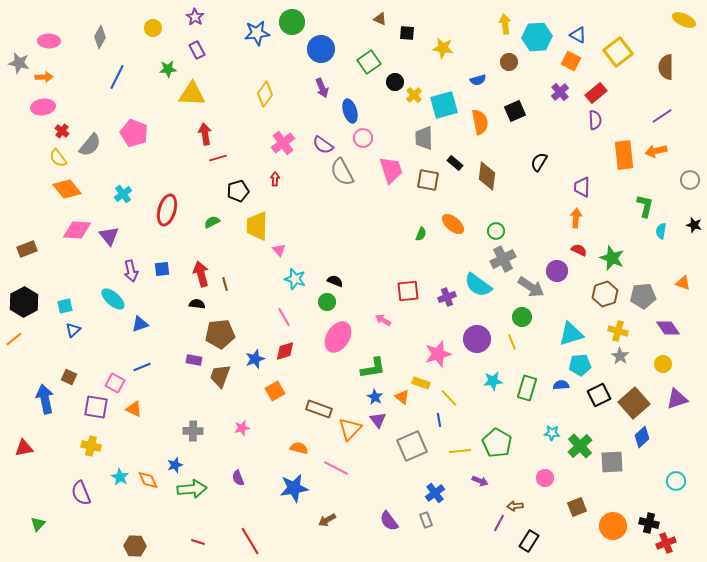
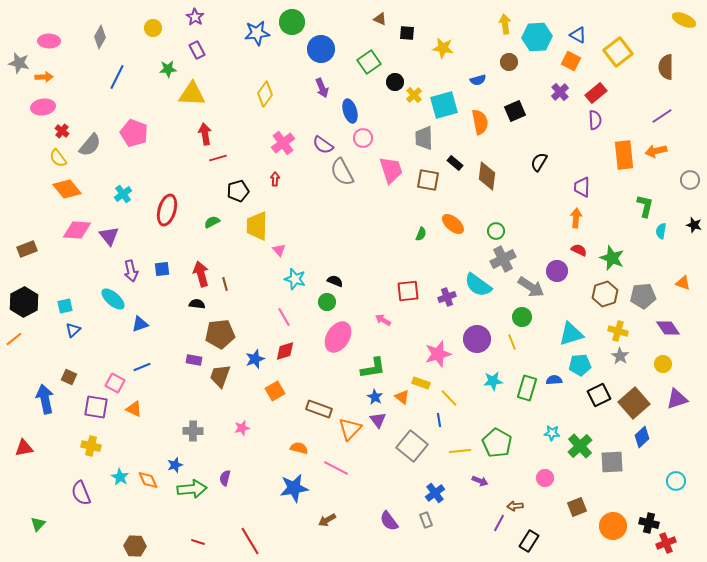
blue semicircle at (561, 385): moved 7 px left, 5 px up
gray square at (412, 446): rotated 28 degrees counterclockwise
purple semicircle at (238, 478): moved 13 px left; rotated 35 degrees clockwise
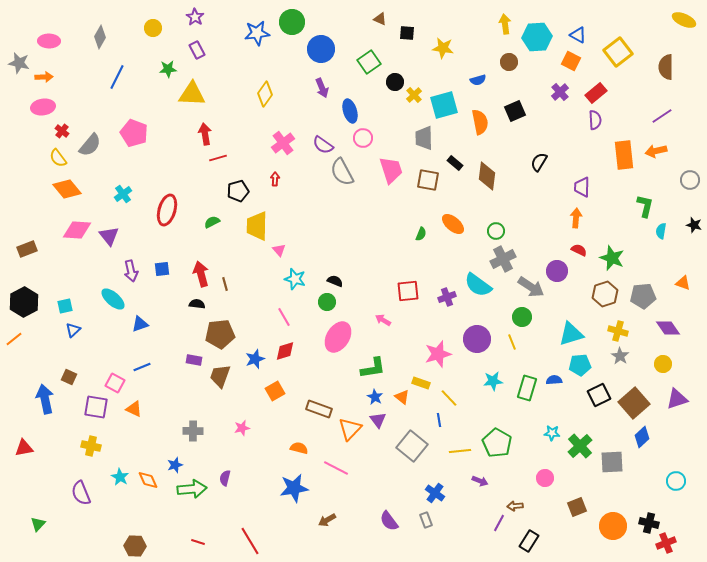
blue cross at (435, 493): rotated 18 degrees counterclockwise
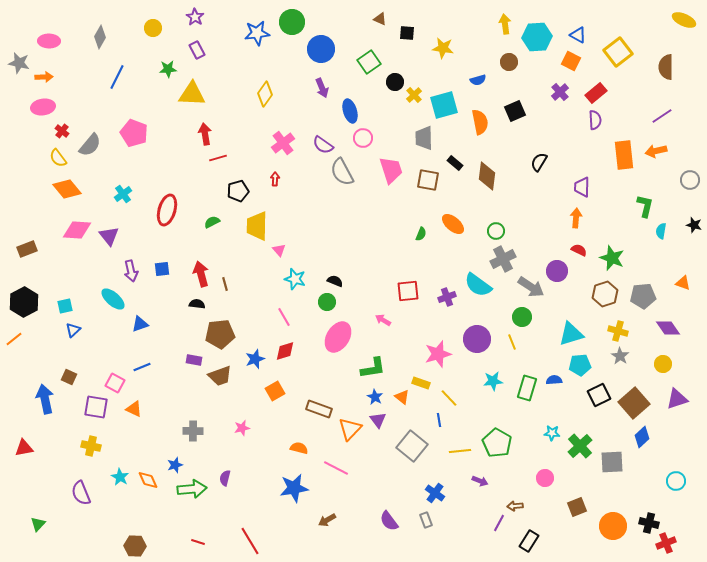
brown trapezoid at (220, 376): rotated 130 degrees counterclockwise
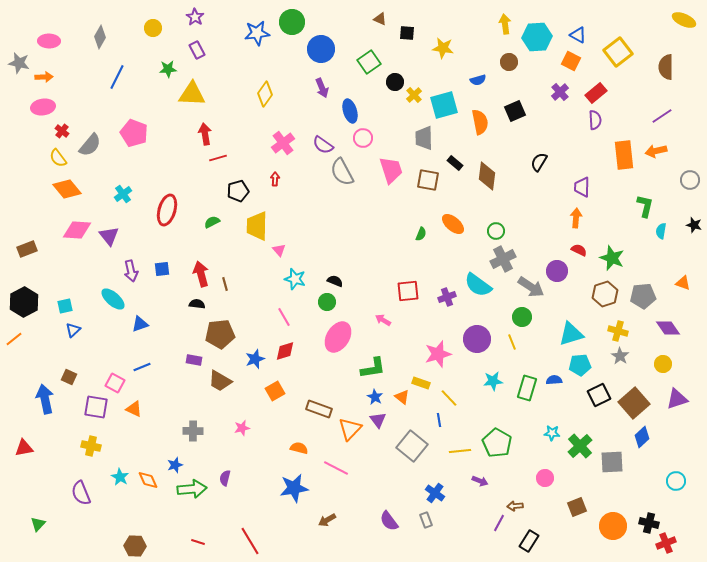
brown trapezoid at (220, 376): moved 5 px down; rotated 50 degrees clockwise
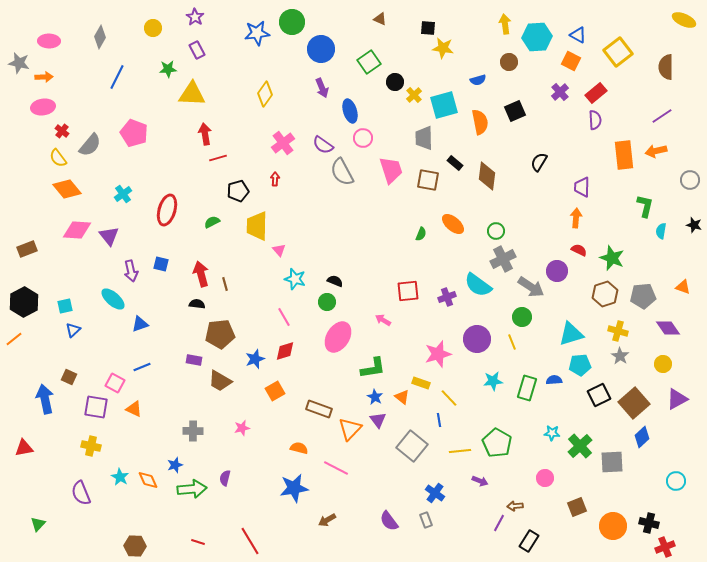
black square at (407, 33): moved 21 px right, 5 px up
blue square at (162, 269): moved 1 px left, 5 px up; rotated 21 degrees clockwise
orange triangle at (683, 283): moved 4 px down
purple triangle at (677, 399): rotated 10 degrees counterclockwise
red cross at (666, 543): moved 1 px left, 4 px down
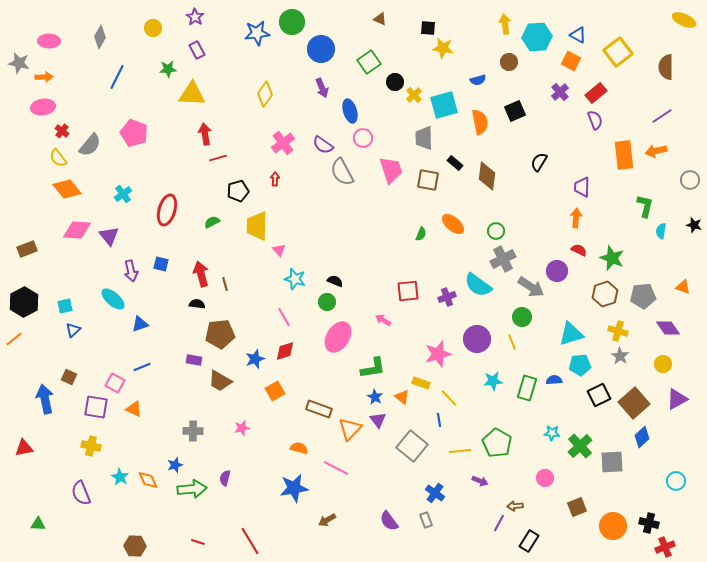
purple semicircle at (595, 120): rotated 18 degrees counterclockwise
green triangle at (38, 524): rotated 49 degrees clockwise
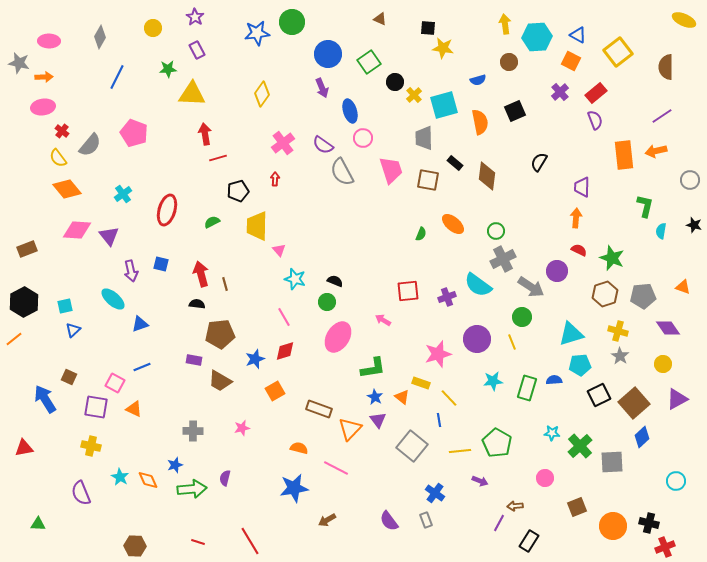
blue circle at (321, 49): moved 7 px right, 5 px down
yellow diamond at (265, 94): moved 3 px left
blue arrow at (45, 399): rotated 20 degrees counterclockwise
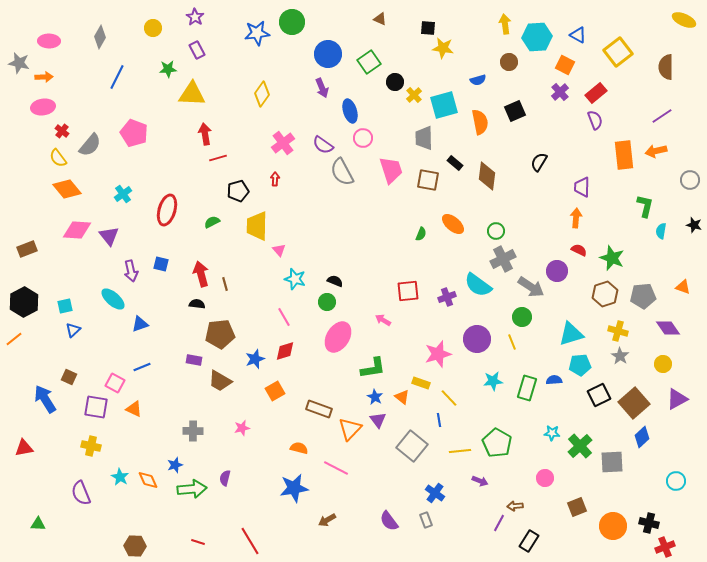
orange square at (571, 61): moved 6 px left, 4 px down
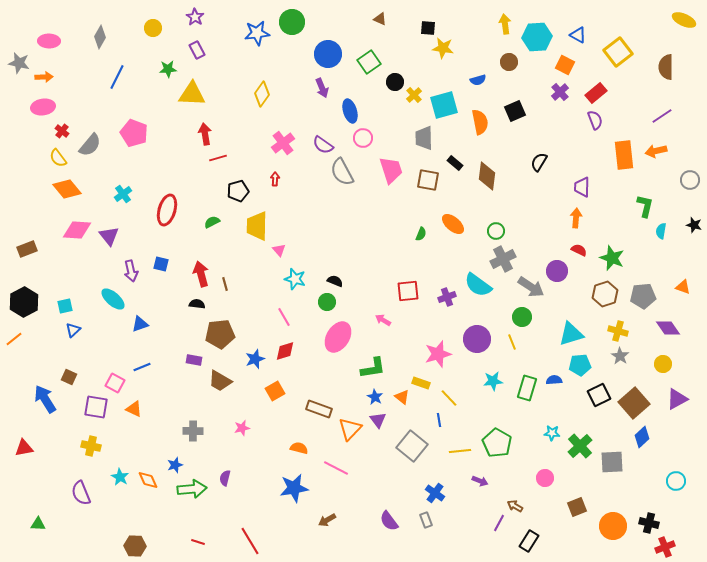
brown arrow at (515, 506): rotated 35 degrees clockwise
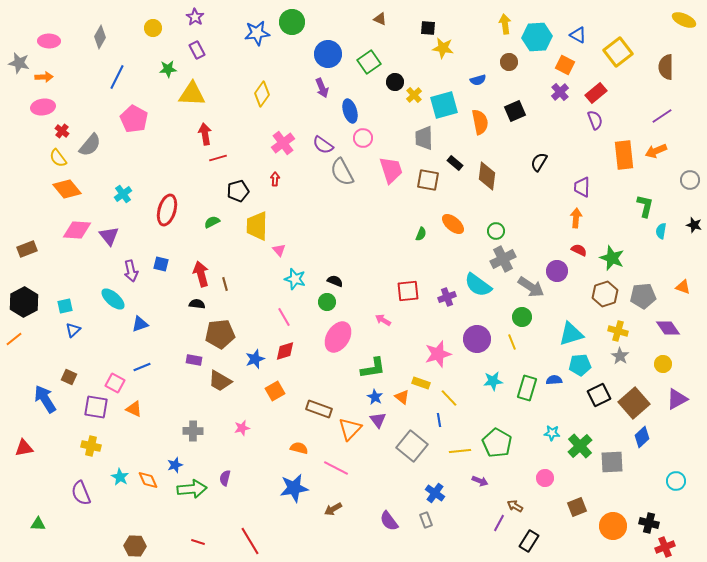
pink pentagon at (134, 133): moved 14 px up; rotated 8 degrees clockwise
orange arrow at (656, 151): rotated 10 degrees counterclockwise
brown arrow at (327, 520): moved 6 px right, 11 px up
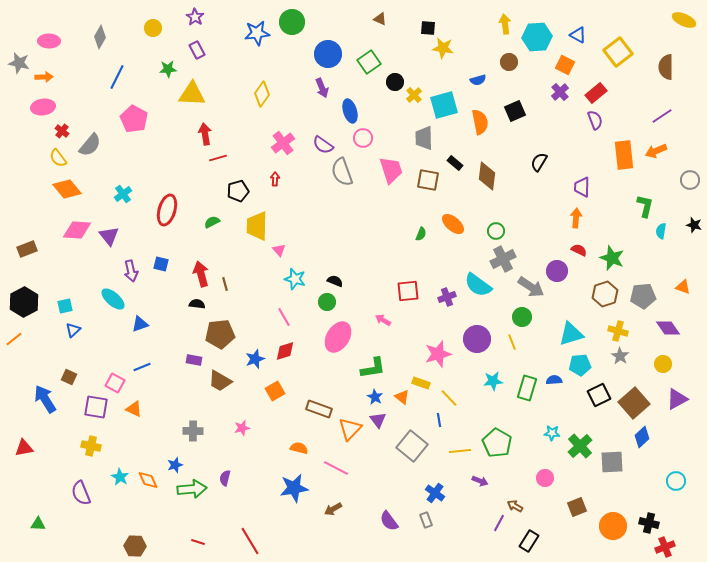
gray semicircle at (342, 172): rotated 8 degrees clockwise
